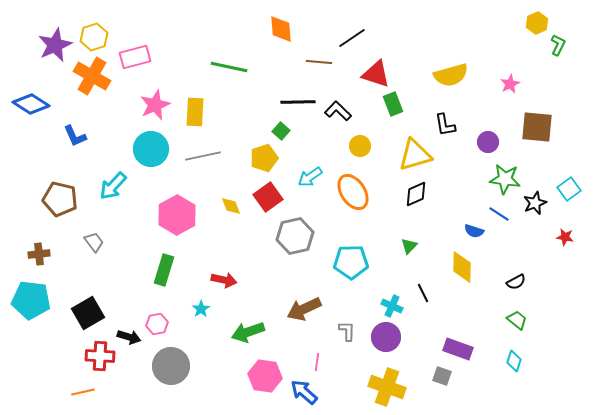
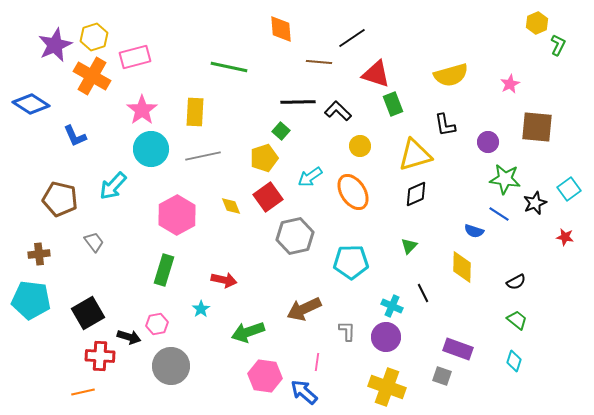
pink star at (155, 105): moved 13 px left, 5 px down; rotated 12 degrees counterclockwise
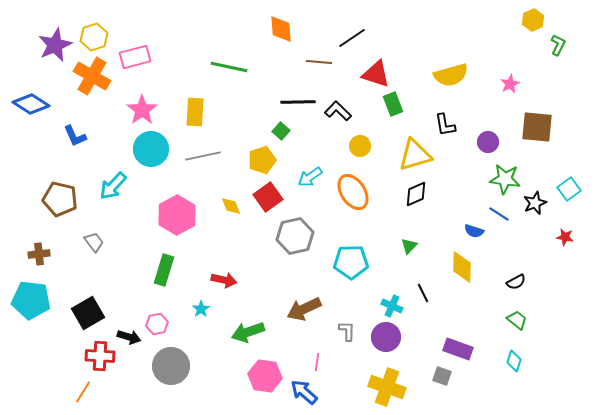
yellow hexagon at (537, 23): moved 4 px left, 3 px up
yellow pentagon at (264, 158): moved 2 px left, 2 px down
orange line at (83, 392): rotated 45 degrees counterclockwise
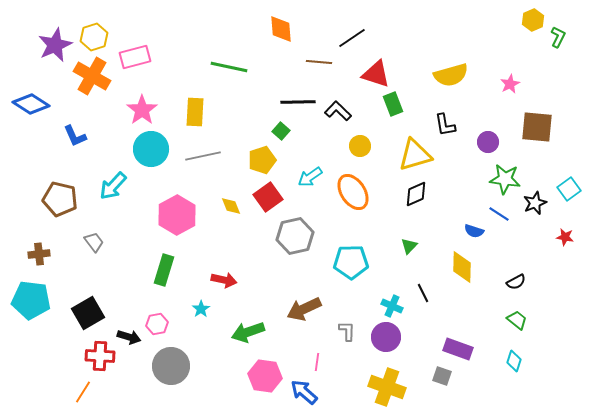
green L-shape at (558, 45): moved 8 px up
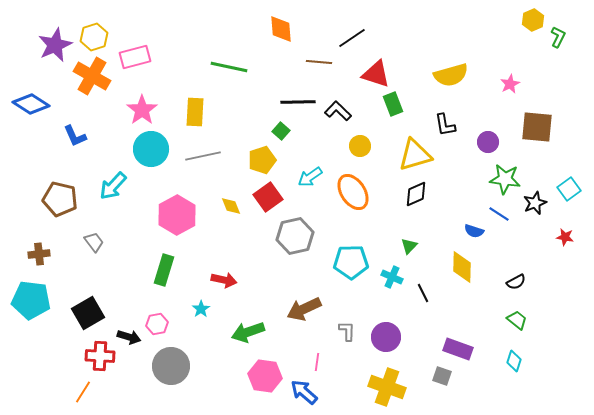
cyan cross at (392, 306): moved 29 px up
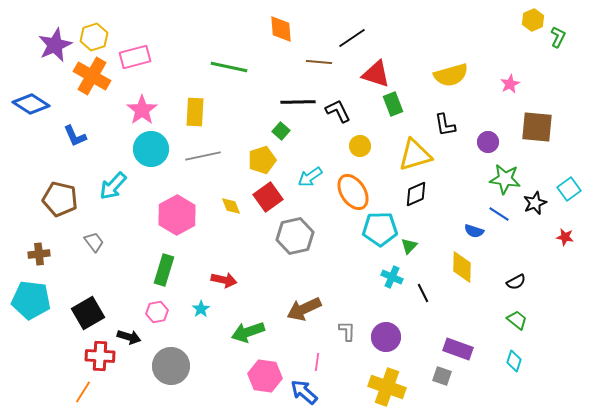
black L-shape at (338, 111): rotated 20 degrees clockwise
cyan pentagon at (351, 262): moved 29 px right, 33 px up
pink hexagon at (157, 324): moved 12 px up
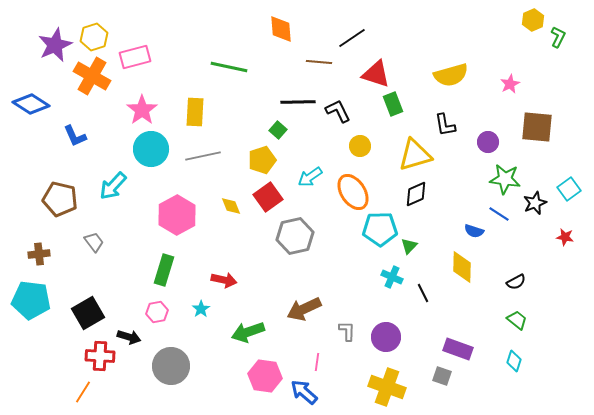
green square at (281, 131): moved 3 px left, 1 px up
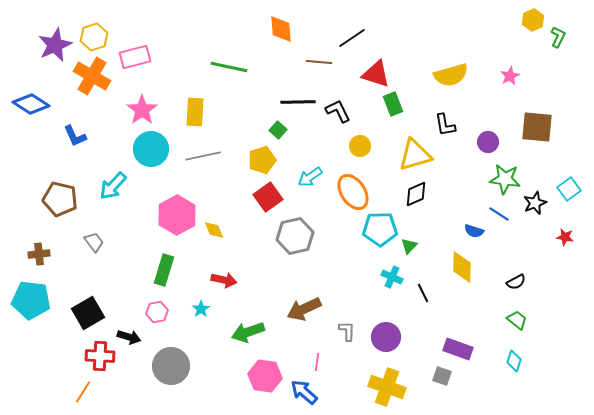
pink star at (510, 84): moved 8 px up
yellow diamond at (231, 206): moved 17 px left, 24 px down
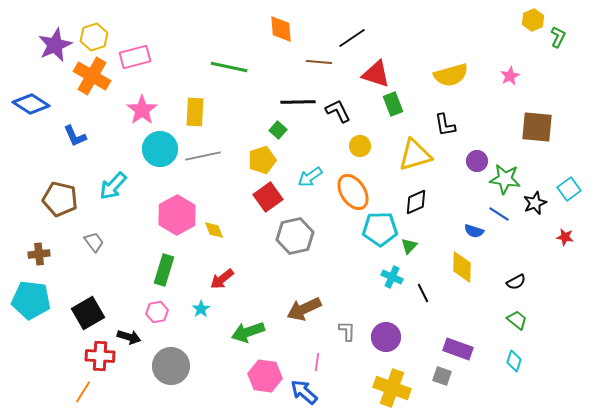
purple circle at (488, 142): moved 11 px left, 19 px down
cyan circle at (151, 149): moved 9 px right
black diamond at (416, 194): moved 8 px down
red arrow at (224, 280): moved 2 px left, 1 px up; rotated 130 degrees clockwise
yellow cross at (387, 387): moved 5 px right, 1 px down
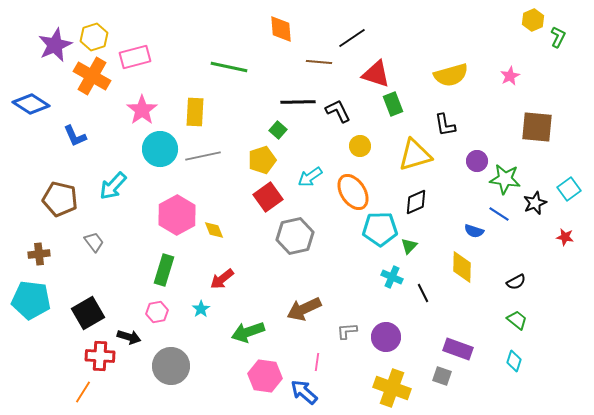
gray L-shape at (347, 331): rotated 95 degrees counterclockwise
